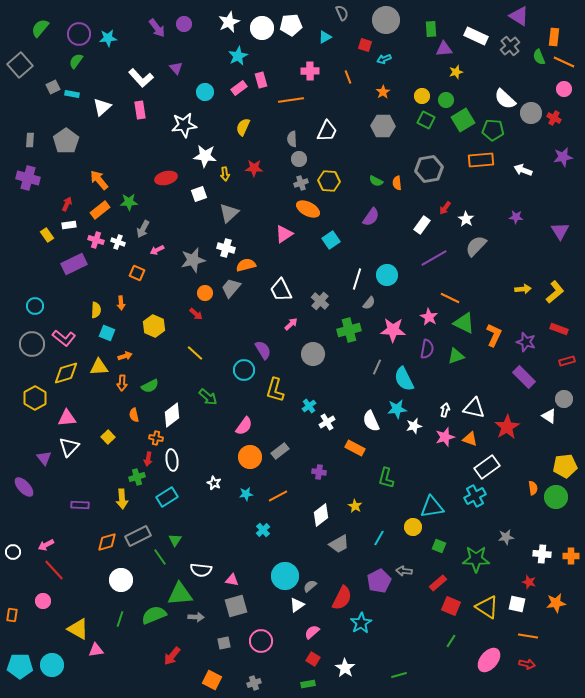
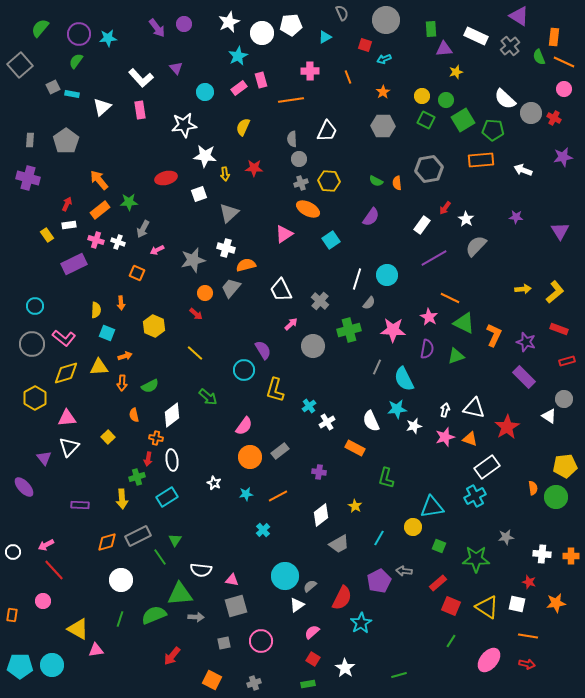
white circle at (262, 28): moved 5 px down
gray circle at (313, 354): moved 8 px up
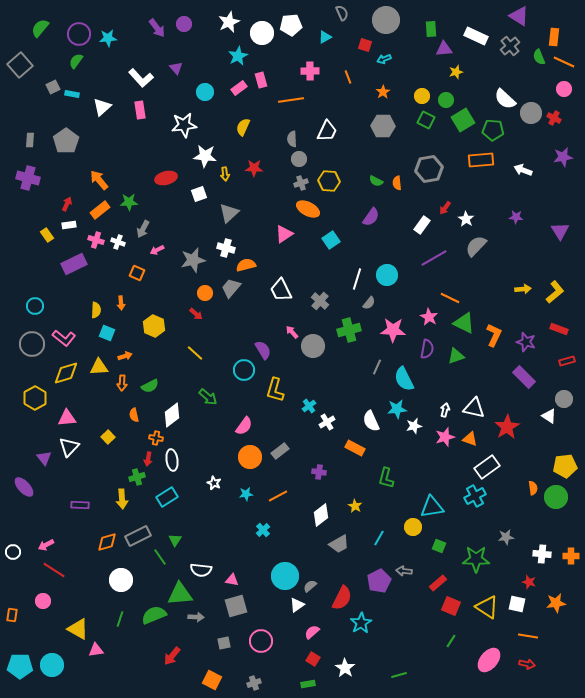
pink arrow at (291, 324): moved 1 px right, 8 px down; rotated 88 degrees counterclockwise
red line at (54, 570): rotated 15 degrees counterclockwise
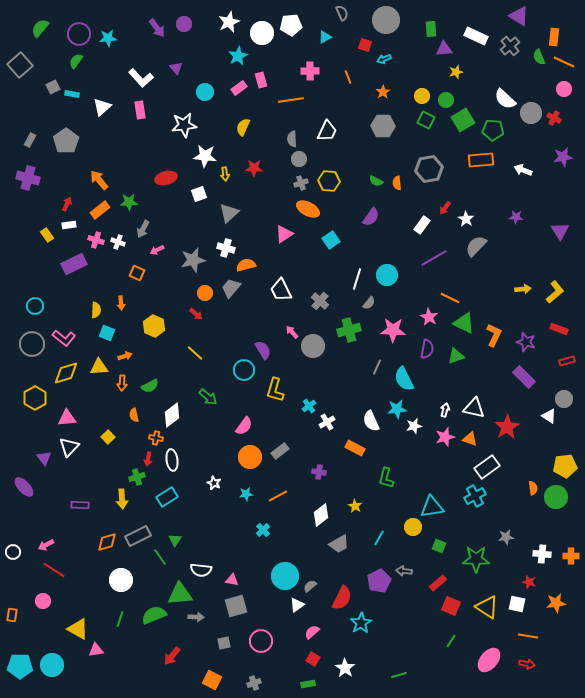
gray rectangle at (30, 140): rotated 24 degrees clockwise
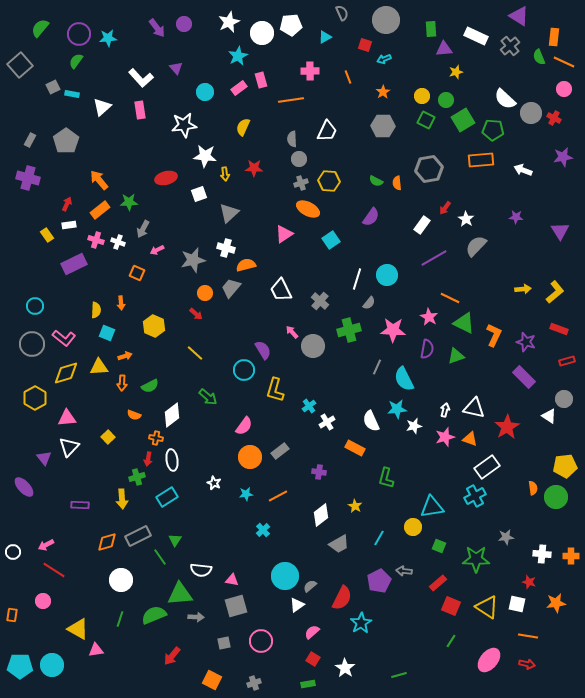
orange semicircle at (134, 415): rotated 56 degrees counterclockwise
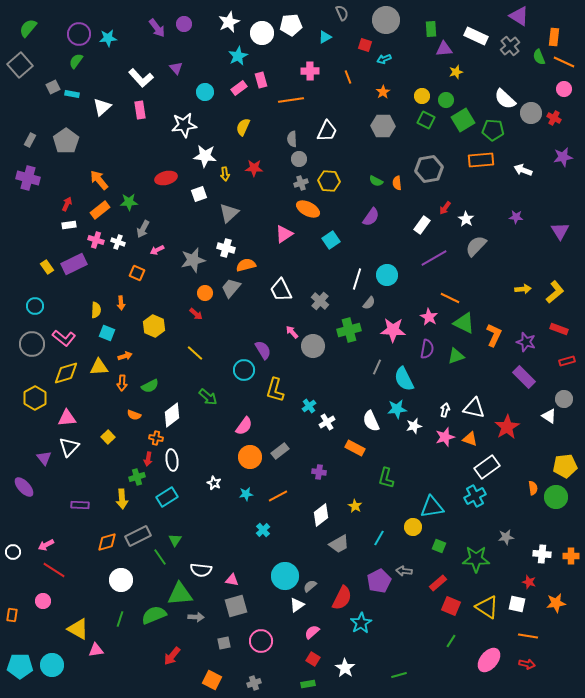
green semicircle at (40, 28): moved 12 px left
yellow rectangle at (47, 235): moved 32 px down
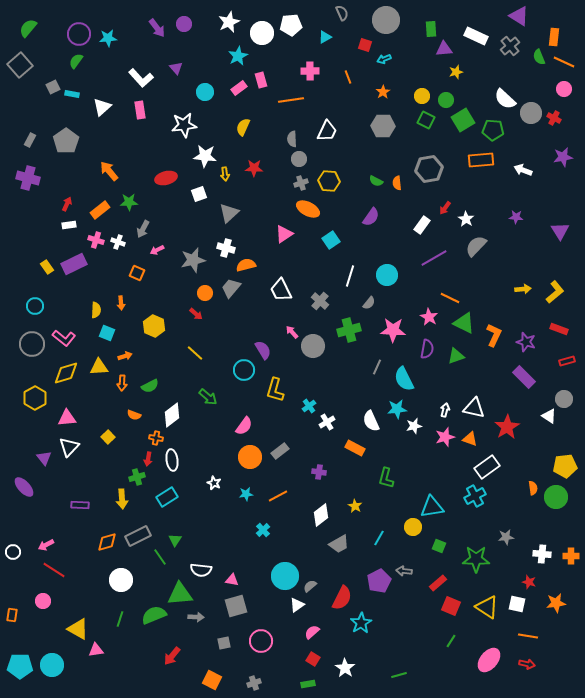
orange arrow at (99, 180): moved 10 px right, 9 px up
white line at (357, 279): moved 7 px left, 3 px up
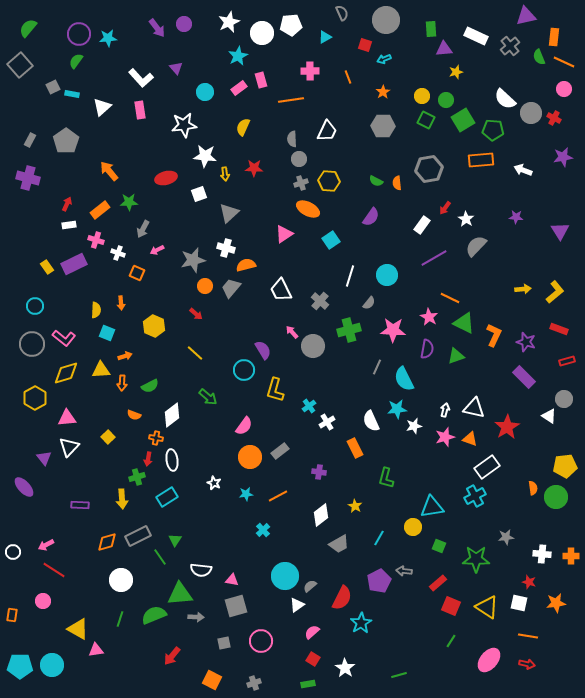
purple triangle at (519, 16): moved 7 px right; rotated 45 degrees counterclockwise
white cross at (118, 242): moved 11 px down
orange circle at (205, 293): moved 7 px up
yellow triangle at (99, 367): moved 2 px right, 3 px down
orange rectangle at (355, 448): rotated 36 degrees clockwise
white square at (517, 604): moved 2 px right, 1 px up
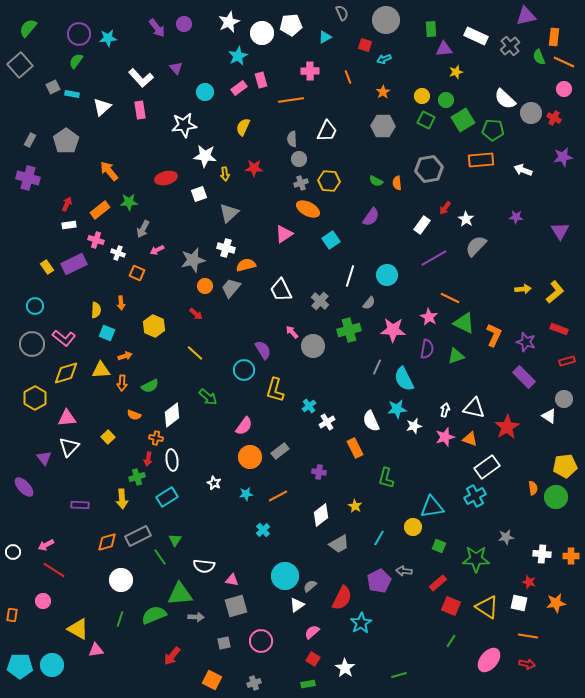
white semicircle at (201, 570): moved 3 px right, 4 px up
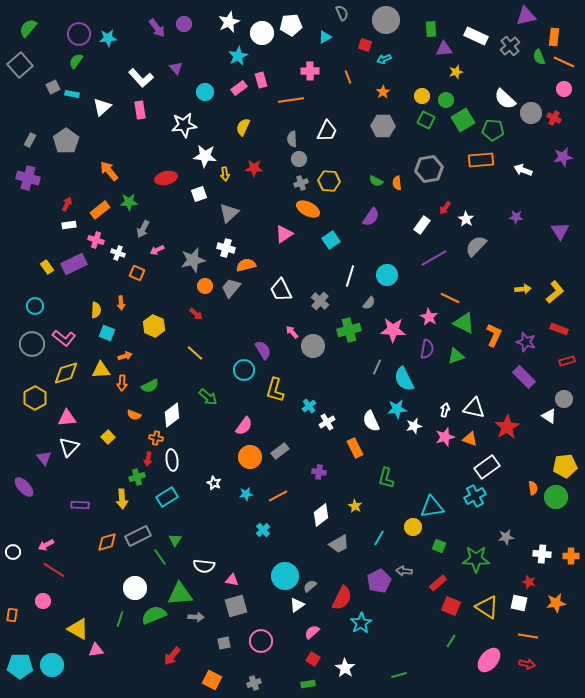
white circle at (121, 580): moved 14 px right, 8 px down
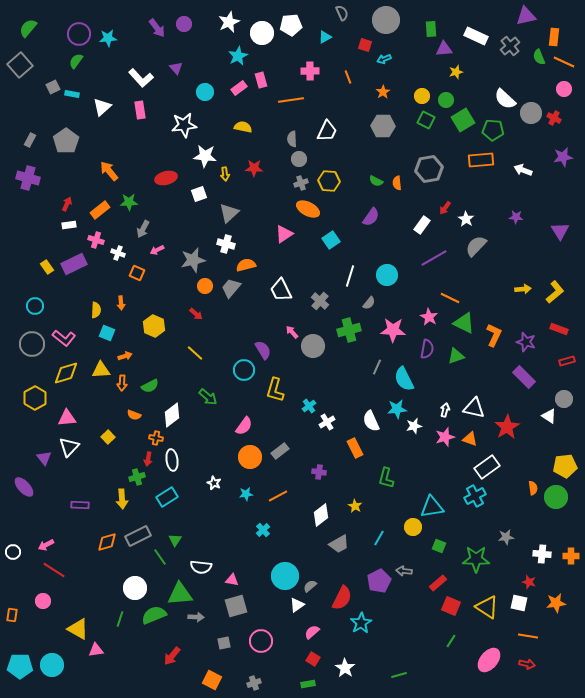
yellow semicircle at (243, 127): rotated 78 degrees clockwise
white cross at (226, 248): moved 4 px up
white semicircle at (204, 566): moved 3 px left, 1 px down
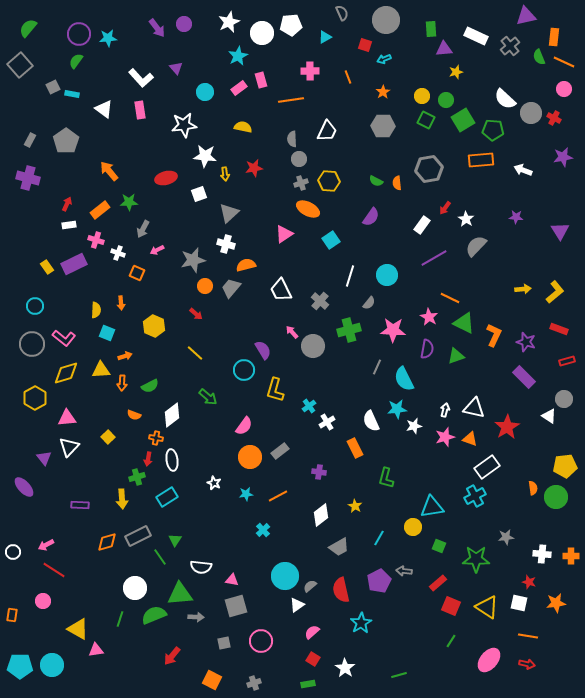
white triangle at (102, 107): moved 2 px right, 2 px down; rotated 42 degrees counterclockwise
red star at (254, 168): rotated 12 degrees counterclockwise
gray trapezoid at (339, 544): moved 3 px down
red semicircle at (342, 598): moved 1 px left, 8 px up; rotated 140 degrees clockwise
